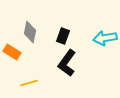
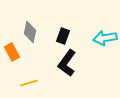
orange rectangle: rotated 30 degrees clockwise
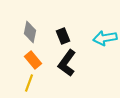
black rectangle: rotated 42 degrees counterclockwise
orange rectangle: moved 21 px right, 8 px down; rotated 12 degrees counterclockwise
yellow line: rotated 54 degrees counterclockwise
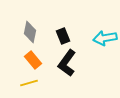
yellow line: rotated 54 degrees clockwise
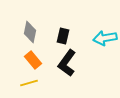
black rectangle: rotated 35 degrees clockwise
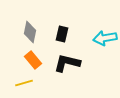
black rectangle: moved 1 px left, 2 px up
black L-shape: rotated 68 degrees clockwise
yellow line: moved 5 px left
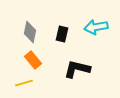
cyan arrow: moved 9 px left, 11 px up
black L-shape: moved 10 px right, 6 px down
